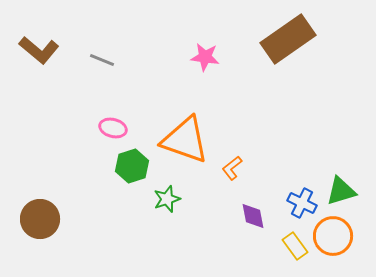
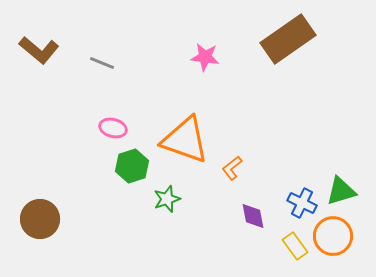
gray line: moved 3 px down
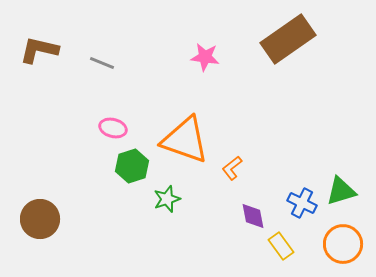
brown L-shape: rotated 153 degrees clockwise
orange circle: moved 10 px right, 8 px down
yellow rectangle: moved 14 px left
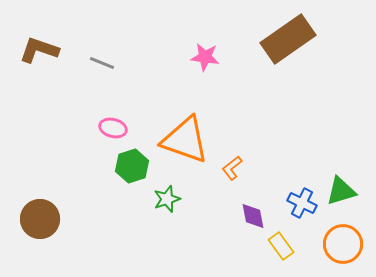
brown L-shape: rotated 6 degrees clockwise
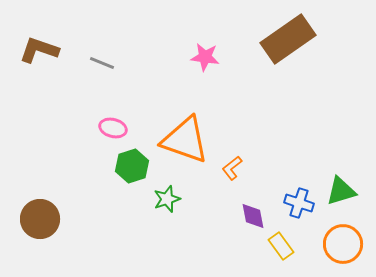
blue cross: moved 3 px left; rotated 8 degrees counterclockwise
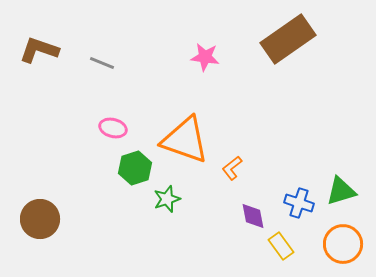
green hexagon: moved 3 px right, 2 px down
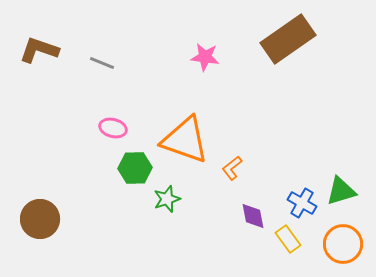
green hexagon: rotated 16 degrees clockwise
blue cross: moved 3 px right; rotated 12 degrees clockwise
yellow rectangle: moved 7 px right, 7 px up
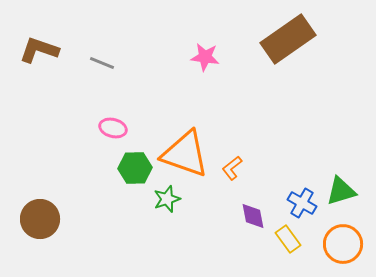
orange triangle: moved 14 px down
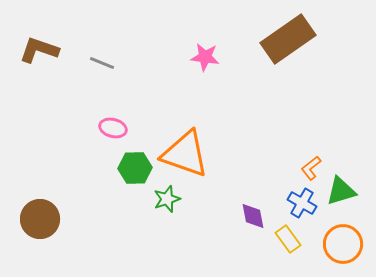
orange L-shape: moved 79 px right
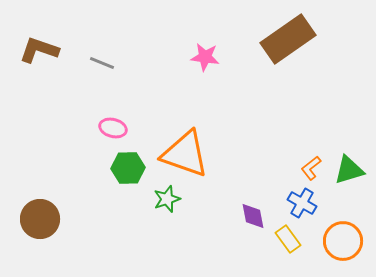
green hexagon: moved 7 px left
green triangle: moved 8 px right, 21 px up
orange circle: moved 3 px up
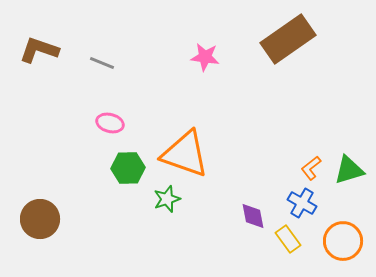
pink ellipse: moved 3 px left, 5 px up
